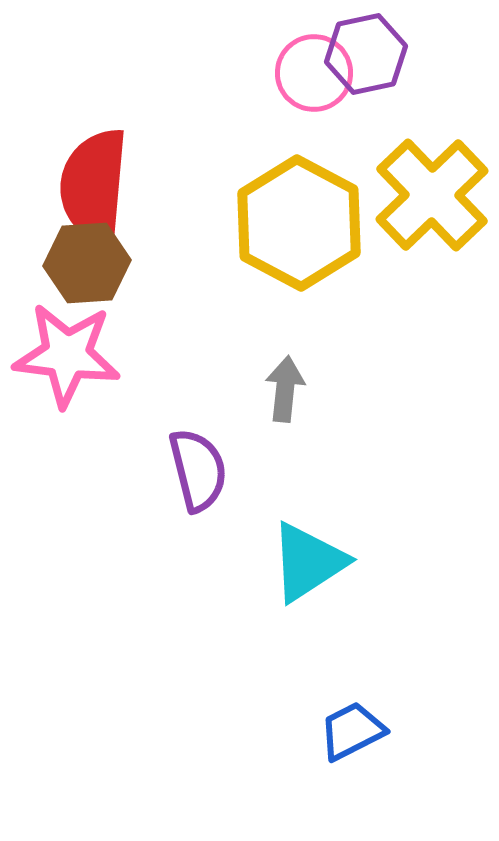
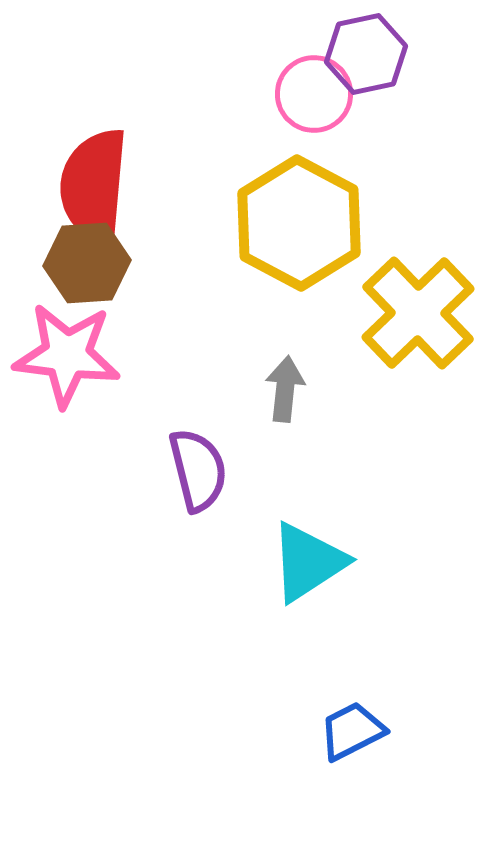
pink circle: moved 21 px down
yellow cross: moved 14 px left, 118 px down
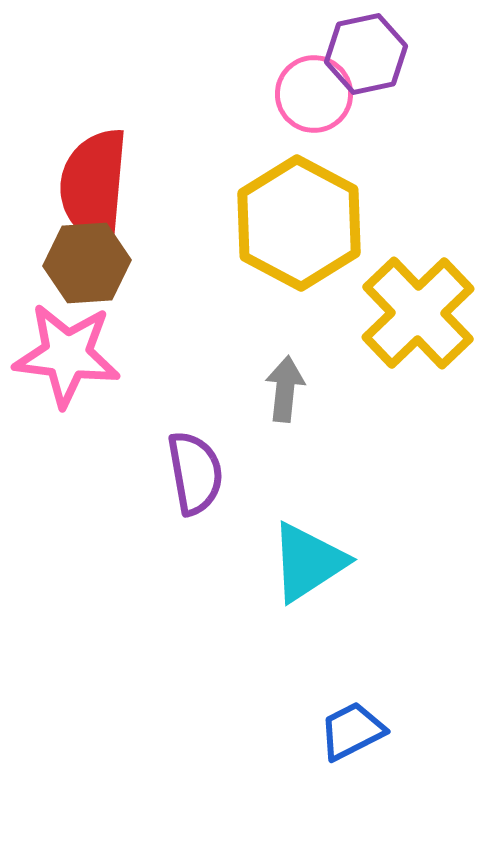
purple semicircle: moved 3 px left, 3 px down; rotated 4 degrees clockwise
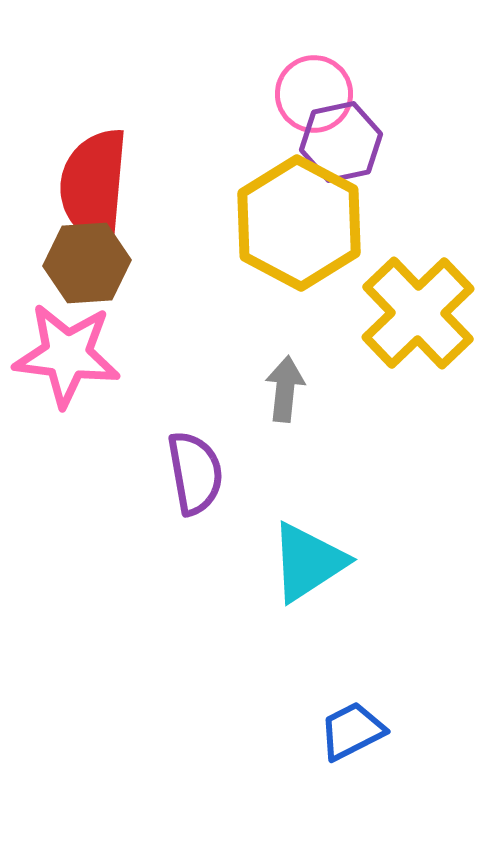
purple hexagon: moved 25 px left, 88 px down
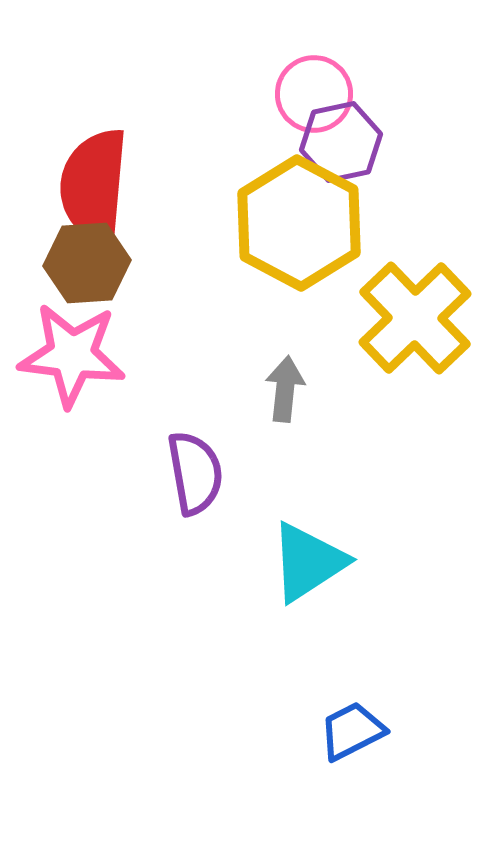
yellow cross: moved 3 px left, 5 px down
pink star: moved 5 px right
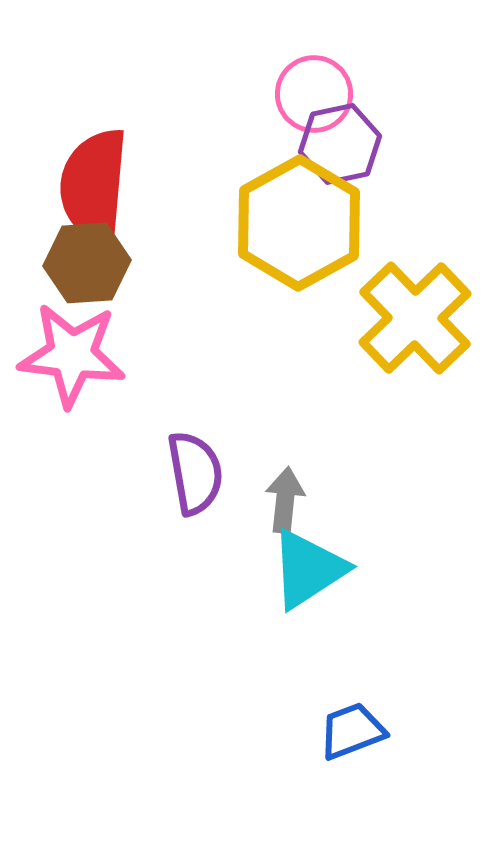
purple hexagon: moved 1 px left, 2 px down
yellow hexagon: rotated 3 degrees clockwise
gray arrow: moved 111 px down
cyan triangle: moved 7 px down
blue trapezoid: rotated 6 degrees clockwise
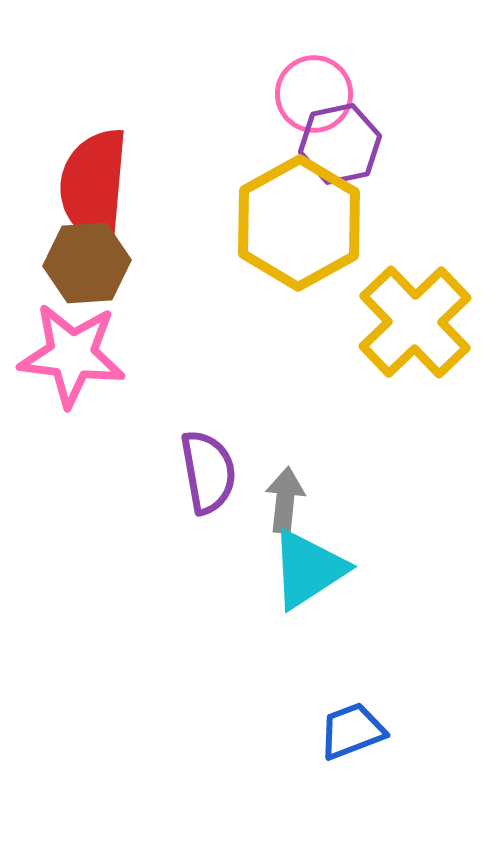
yellow cross: moved 4 px down
purple semicircle: moved 13 px right, 1 px up
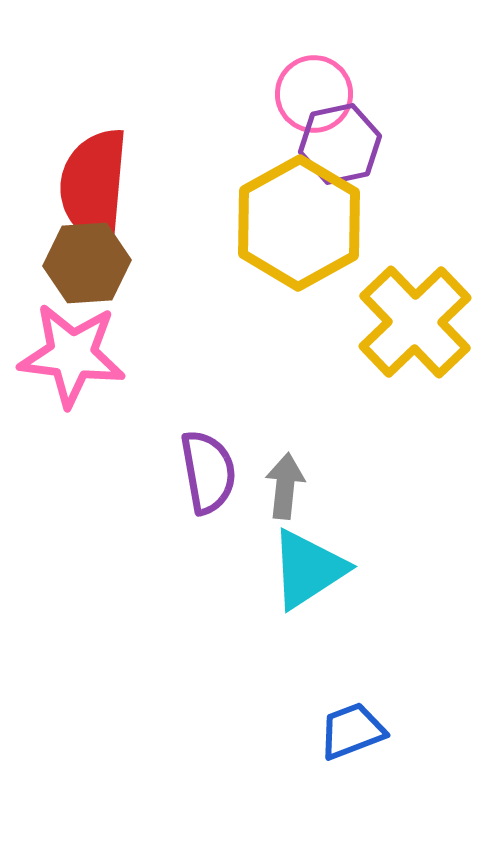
gray arrow: moved 14 px up
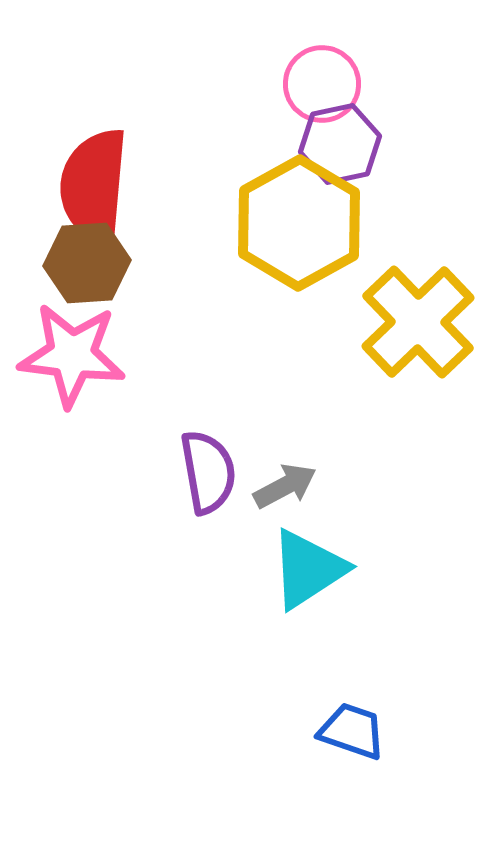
pink circle: moved 8 px right, 10 px up
yellow cross: moved 3 px right
gray arrow: rotated 56 degrees clockwise
blue trapezoid: rotated 40 degrees clockwise
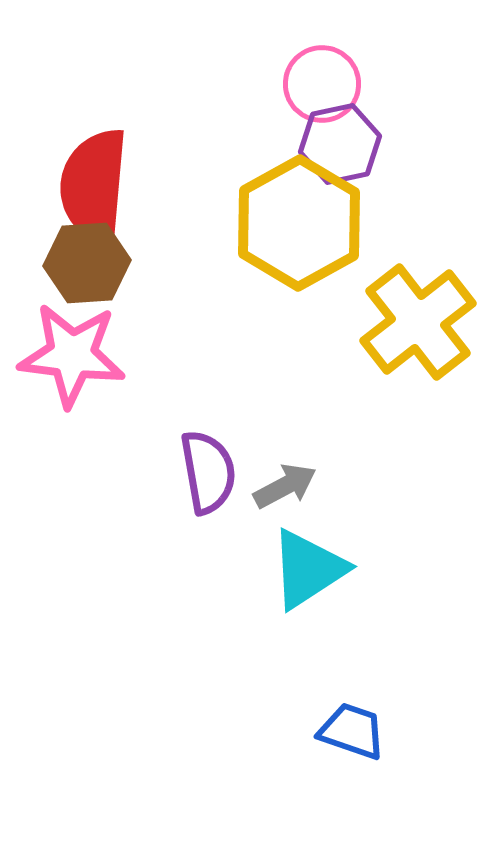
yellow cross: rotated 6 degrees clockwise
